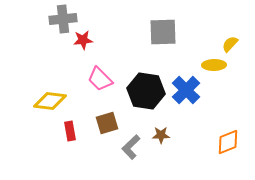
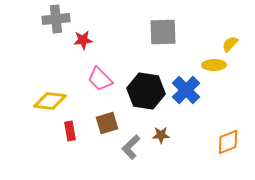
gray cross: moved 7 px left
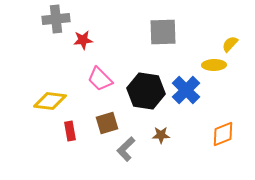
orange diamond: moved 5 px left, 8 px up
gray L-shape: moved 5 px left, 2 px down
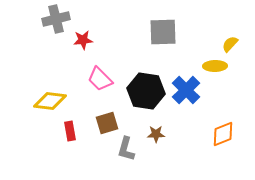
gray cross: rotated 8 degrees counterclockwise
yellow ellipse: moved 1 px right, 1 px down
brown star: moved 5 px left, 1 px up
gray L-shape: rotated 30 degrees counterclockwise
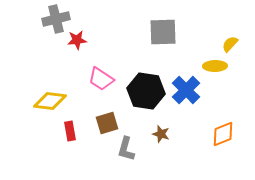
red star: moved 6 px left
pink trapezoid: moved 1 px right; rotated 12 degrees counterclockwise
brown star: moved 5 px right; rotated 18 degrees clockwise
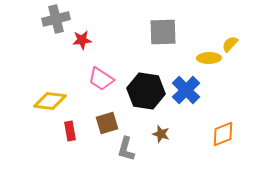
red star: moved 5 px right
yellow ellipse: moved 6 px left, 8 px up
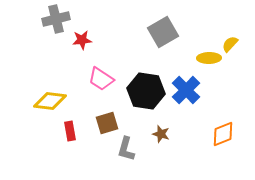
gray square: rotated 28 degrees counterclockwise
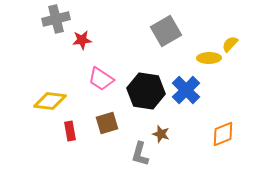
gray square: moved 3 px right, 1 px up
gray L-shape: moved 14 px right, 5 px down
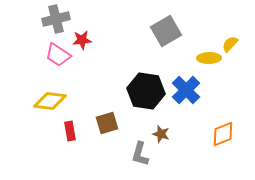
pink trapezoid: moved 43 px left, 24 px up
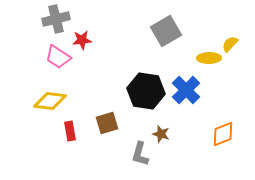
pink trapezoid: moved 2 px down
